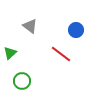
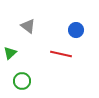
gray triangle: moved 2 px left
red line: rotated 25 degrees counterclockwise
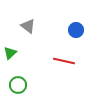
red line: moved 3 px right, 7 px down
green circle: moved 4 px left, 4 px down
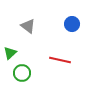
blue circle: moved 4 px left, 6 px up
red line: moved 4 px left, 1 px up
green circle: moved 4 px right, 12 px up
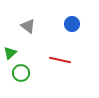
green circle: moved 1 px left
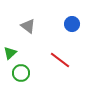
red line: rotated 25 degrees clockwise
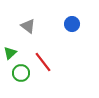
red line: moved 17 px left, 2 px down; rotated 15 degrees clockwise
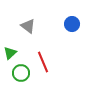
red line: rotated 15 degrees clockwise
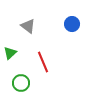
green circle: moved 10 px down
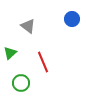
blue circle: moved 5 px up
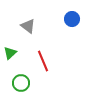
red line: moved 1 px up
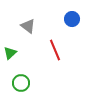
red line: moved 12 px right, 11 px up
